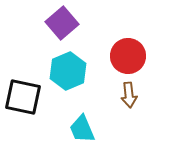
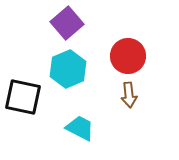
purple square: moved 5 px right
cyan hexagon: moved 2 px up
cyan trapezoid: moved 2 px left, 1 px up; rotated 140 degrees clockwise
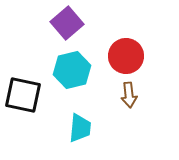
red circle: moved 2 px left
cyan hexagon: moved 4 px right, 1 px down; rotated 9 degrees clockwise
black square: moved 2 px up
cyan trapezoid: rotated 68 degrees clockwise
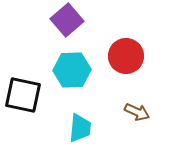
purple square: moved 3 px up
cyan hexagon: rotated 12 degrees clockwise
brown arrow: moved 8 px right, 17 px down; rotated 60 degrees counterclockwise
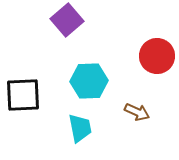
red circle: moved 31 px right
cyan hexagon: moved 17 px right, 11 px down
black square: rotated 15 degrees counterclockwise
cyan trapezoid: rotated 16 degrees counterclockwise
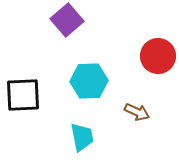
red circle: moved 1 px right
cyan trapezoid: moved 2 px right, 9 px down
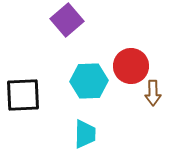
red circle: moved 27 px left, 10 px down
brown arrow: moved 16 px right, 19 px up; rotated 65 degrees clockwise
cyan trapezoid: moved 3 px right, 3 px up; rotated 12 degrees clockwise
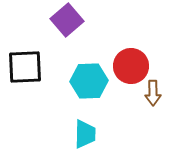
black square: moved 2 px right, 28 px up
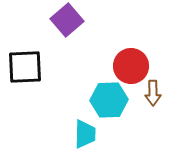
cyan hexagon: moved 20 px right, 19 px down
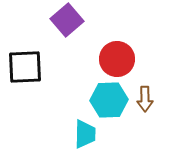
red circle: moved 14 px left, 7 px up
brown arrow: moved 8 px left, 6 px down
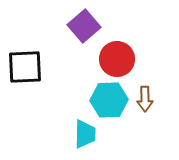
purple square: moved 17 px right, 6 px down
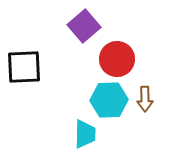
black square: moved 1 px left
